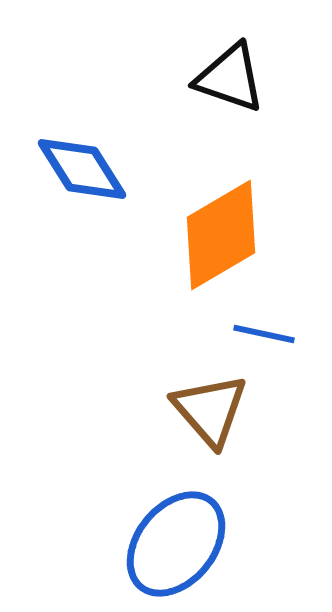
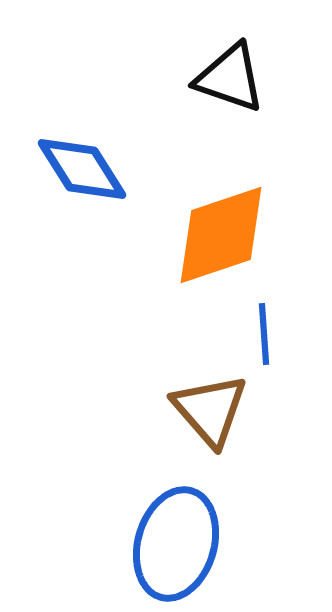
orange diamond: rotated 12 degrees clockwise
blue line: rotated 74 degrees clockwise
blue ellipse: rotated 23 degrees counterclockwise
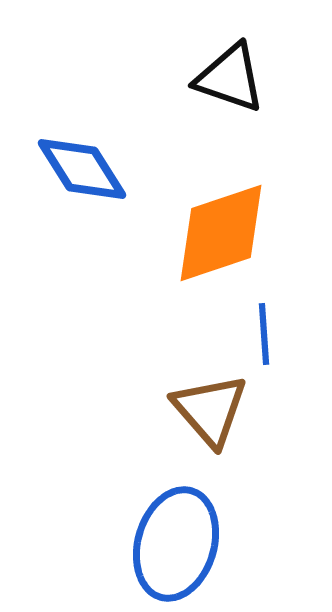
orange diamond: moved 2 px up
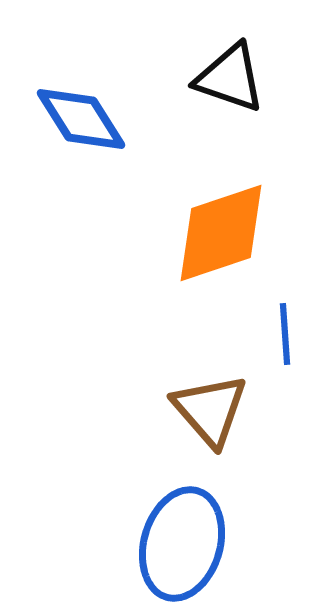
blue diamond: moved 1 px left, 50 px up
blue line: moved 21 px right
blue ellipse: moved 6 px right
